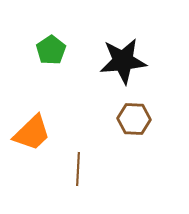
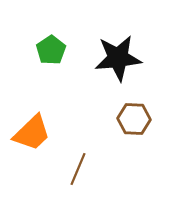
black star: moved 5 px left, 3 px up
brown line: rotated 20 degrees clockwise
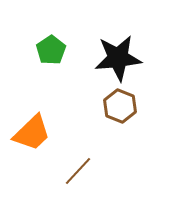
brown hexagon: moved 14 px left, 13 px up; rotated 20 degrees clockwise
brown line: moved 2 px down; rotated 20 degrees clockwise
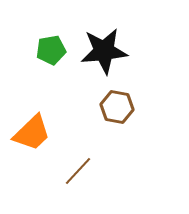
green pentagon: rotated 24 degrees clockwise
black star: moved 14 px left, 7 px up
brown hexagon: moved 3 px left, 1 px down; rotated 12 degrees counterclockwise
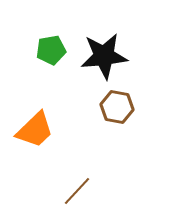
black star: moved 5 px down
orange trapezoid: moved 3 px right, 3 px up
brown line: moved 1 px left, 20 px down
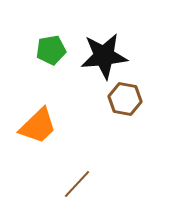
brown hexagon: moved 8 px right, 8 px up
orange trapezoid: moved 3 px right, 4 px up
brown line: moved 7 px up
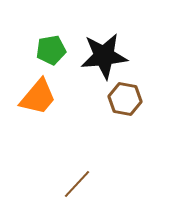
orange trapezoid: moved 29 px up; rotated 6 degrees counterclockwise
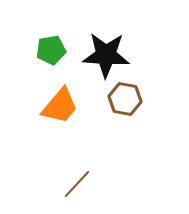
black star: moved 2 px right, 1 px up; rotated 9 degrees clockwise
orange trapezoid: moved 22 px right, 9 px down
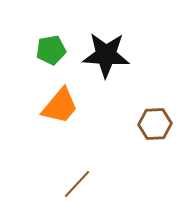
brown hexagon: moved 30 px right, 25 px down; rotated 12 degrees counterclockwise
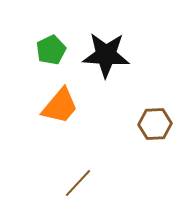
green pentagon: rotated 16 degrees counterclockwise
brown line: moved 1 px right, 1 px up
